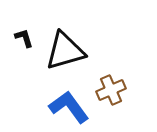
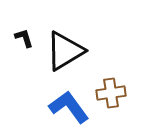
black triangle: rotated 15 degrees counterclockwise
brown cross: moved 3 px down; rotated 16 degrees clockwise
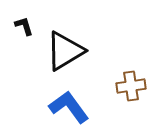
black L-shape: moved 12 px up
brown cross: moved 20 px right, 7 px up
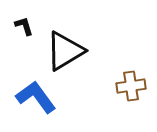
blue L-shape: moved 33 px left, 10 px up
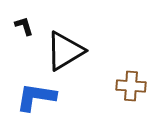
brown cross: rotated 12 degrees clockwise
blue L-shape: rotated 45 degrees counterclockwise
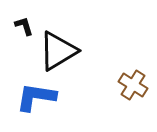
black triangle: moved 7 px left
brown cross: moved 2 px right, 1 px up; rotated 28 degrees clockwise
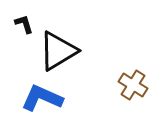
black L-shape: moved 2 px up
blue L-shape: moved 6 px right, 1 px down; rotated 15 degrees clockwise
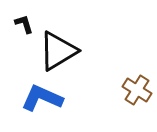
brown cross: moved 4 px right, 5 px down
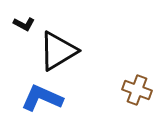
black L-shape: rotated 135 degrees clockwise
brown cross: rotated 12 degrees counterclockwise
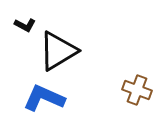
black L-shape: moved 1 px right, 1 px down
blue L-shape: moved 2 px right
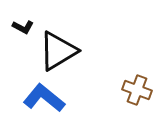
black L-shape: moved 2 px left, 2 px down
blue L-shape: rotated 15 degrees clockwise
